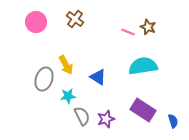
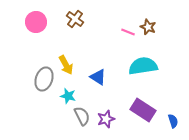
cyan star: rotated 21 degrees clockwise
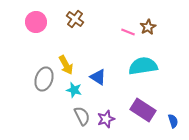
brown star: rotated 21 degrees clockwise
cyan star: moved 6 px right, 6 px up
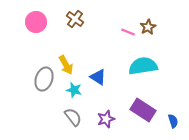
gray semicircle: moved 9 px left, 1 px down; rotated 12 degrees counterclockwise
